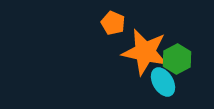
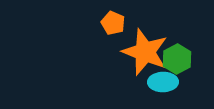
orange star: rotated 9 degrees clockwise
cyan ellipse: rotated 60 degrees counterclockwise
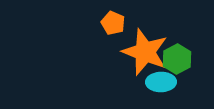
cyan ellipse: moved 2 px left
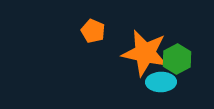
orange pentagon: moved 20 px left, 8 px down
orange star: moved 1 px down; rotated 9 degrees counterclockwise
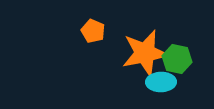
orange star: rotated 24 degrees counterclockwise
green hexagon: rotated 20 degrees counterclockwise
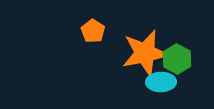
orange pentagon: rotated 10 degrees clockwise
green hexagon: rotated 16 degrees clockwise
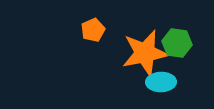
orange pentagon: moved 1 px up; rotated 15 degrees clockwise
green hexagon: moved 16 px up; rotated 20 degrees counterclockwise
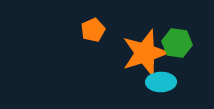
orange star: rotated 6 degrees counterclockwise
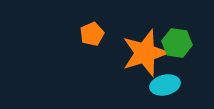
orange pentagon: moved 1 px left, 4 px down
cyan ellipse: moved 4 px right, 3 px down; rotated 12 degrees counterclockwise
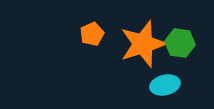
green hexagon: moved 3 px right
orange star: moved 2 px left, 9 px up
